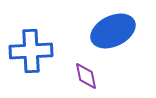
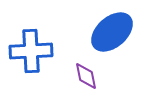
blue ellipse: moved 1 px left, 1 px down; rotated 15 degrees counterclockwise
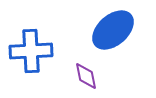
blue ellipse: moved 1 px right, 2 px up
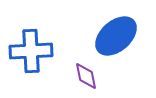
blue ellipse: moved 3 px right, 6 px down
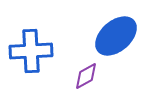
purple diamond: rotated 72 degrees clockwise
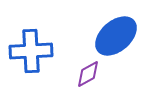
purple diamond: moved 2 px right, 2 px up
